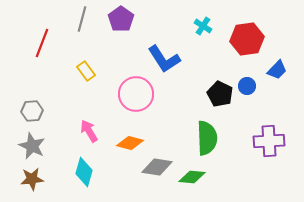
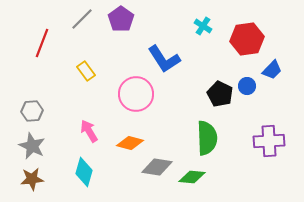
gray line: rotated 30 degrees clockwise
blue trapezoid: moved 5 px left
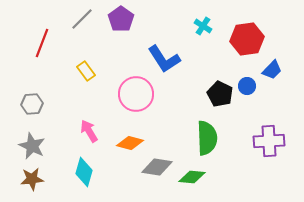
gray hexagon: moved 7 px up
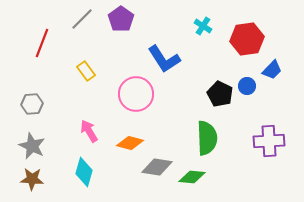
brown star: rotated 10 degrees clockwise
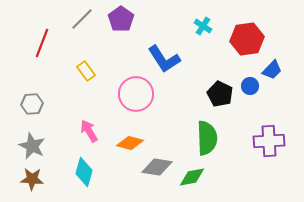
blue circle: moved 3 px right
green diamond: rotated 16 degrees counterclockwise
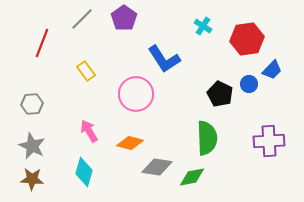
purple pentagon: moved 3 px right, 1 px up
blue circle: moved 1 px left, 2 px up
